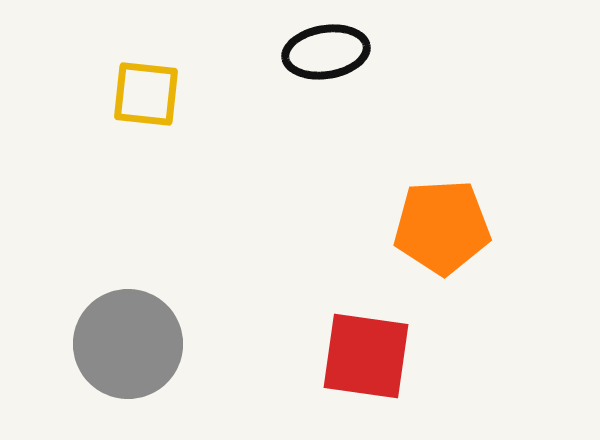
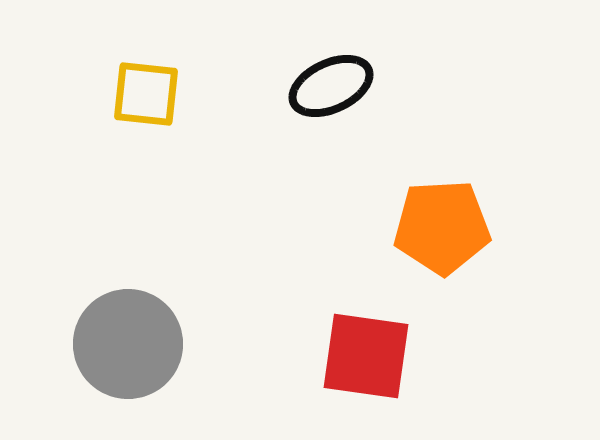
black ellipse: moved 5 px right, 34 px down; rotated 16 degrees counterclockwise
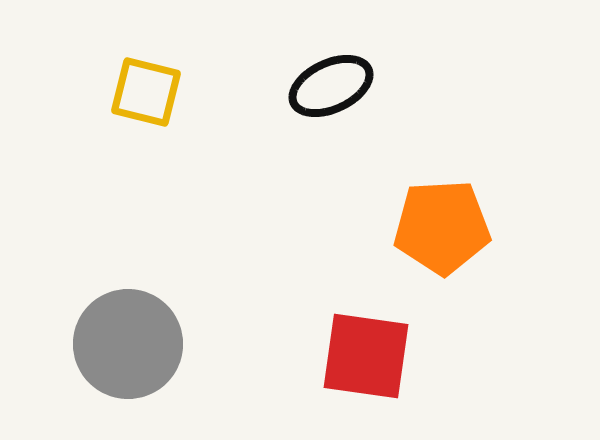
yellow square: moved 2 px up; rotated 8 degrees clockwise
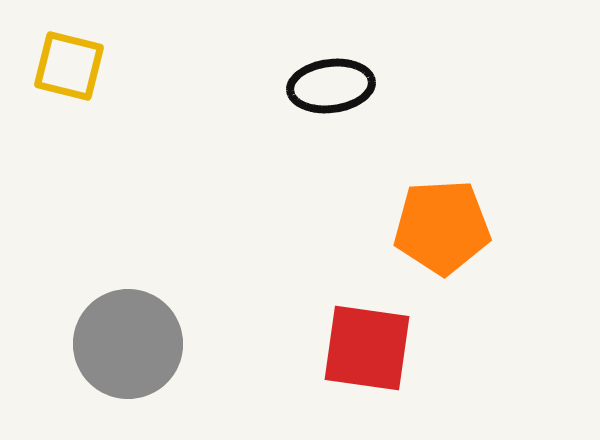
black ellipse: rotated 18 degrees clockwise
yellow square: moved 77 px left, 26 px up
red square: moved 1 px right, 8 px up
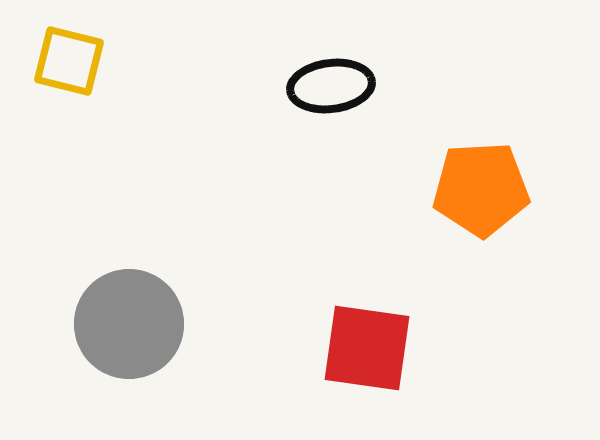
yellow square: moved 5 px up
orange pentagon: moved 39 px right, 38 px up
gray circle: moved 1 px right, 20 px up
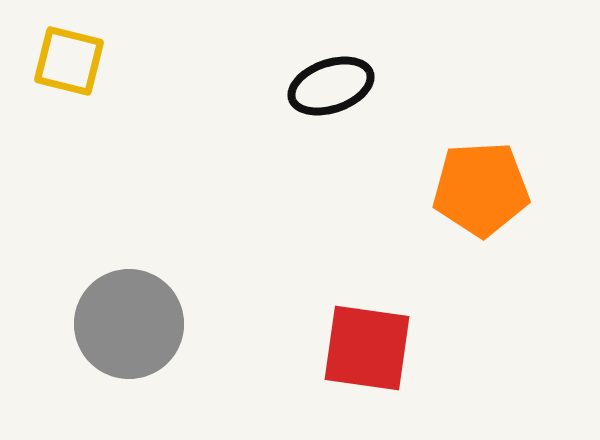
black ellipse: rotated 12 degrees counterclockwise
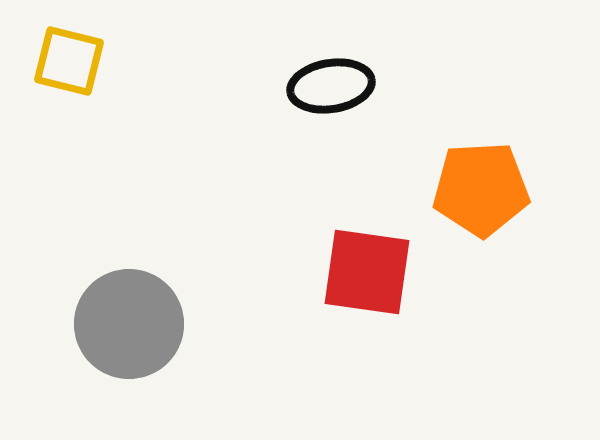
black ellipse: rotated 10 degrees clockwise
red square: moved 76 px up
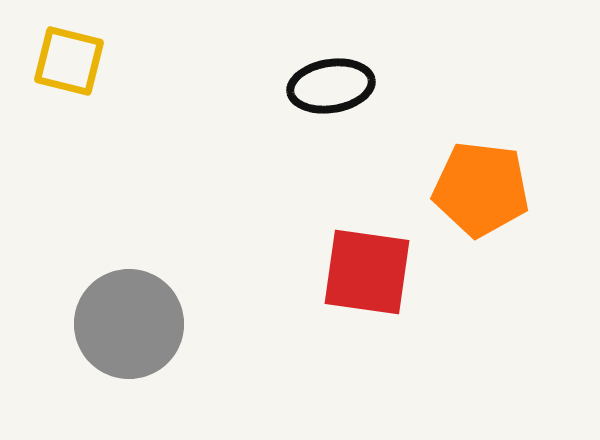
orange pentagon: rotated 10 degrees clockwise
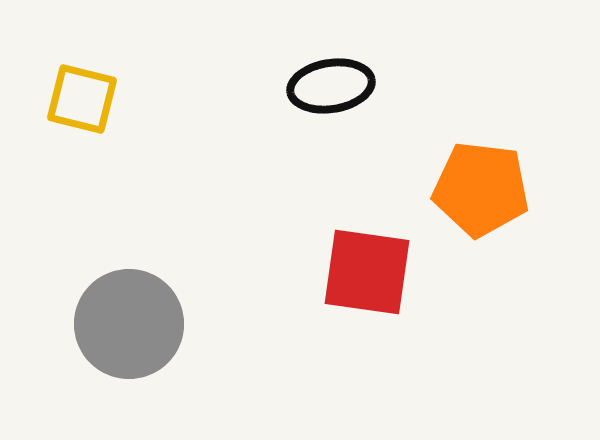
yellow square: moved 13 px right, 38 px down
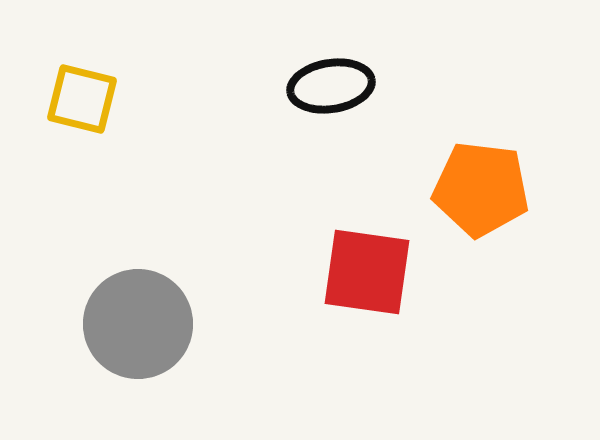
gray circle: moved 9 px right
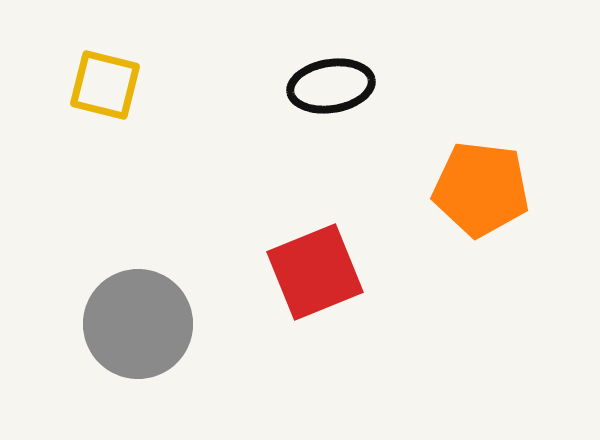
yellow square: moved 23 px right, 14 px up
red square: moved 52 px left; rotated 30 degrees counterclockwise
